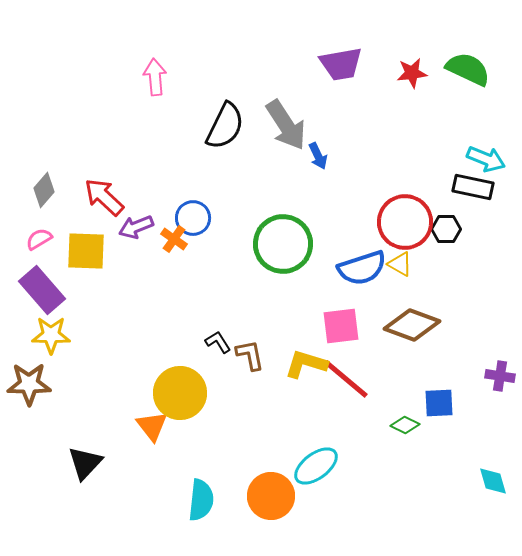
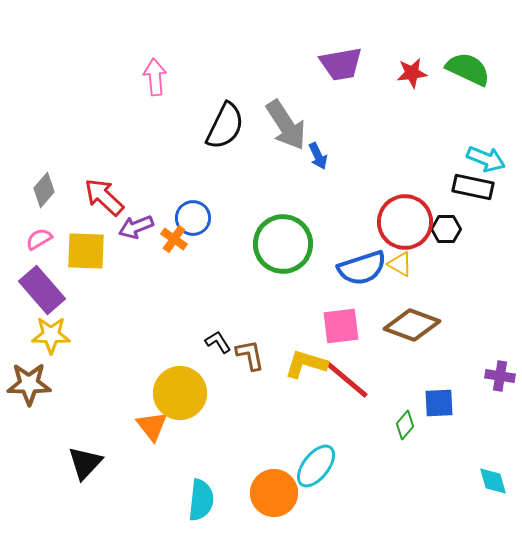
green diamond: rotated 76 degrees counterclockwise
cyan ellipse: rotated 15 degrees counterclockwise
orange circle: moved 3 px right, 3 px up
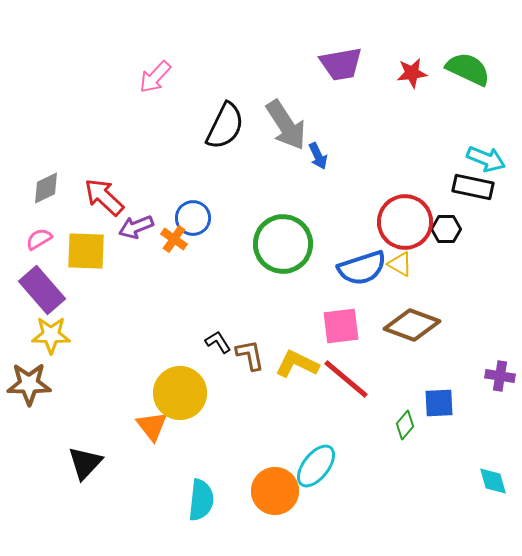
pink arrow: rotated 132 degrees counterclockwise
gray diamond: moved 2 px right, 2 px up; rotated 24 degrees clockwise
yellow L-shape: moved 9 px left; rotated 9 degrees clockwise
orange circle: moved 1 px right, 2 px up
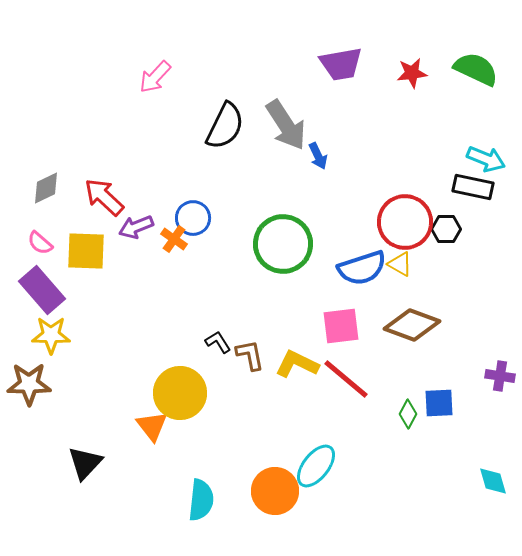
green semicircle: moved 8 px right
pink semicircle: moved 1 px right, 4 px down; rotated 108 degrees counterclockwise
green diamond: moved 3 px right, 11 px up; rotated 12 degrees counterclockwise
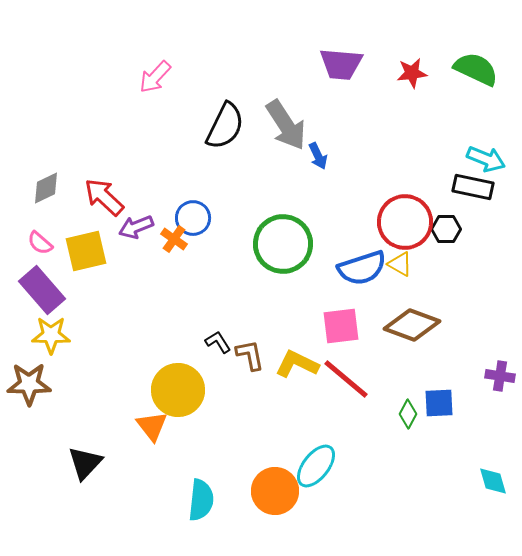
purple trapezoid: rotated 15 degrees clockwise
yellow square: rotated 15 degrees counterclockwise
yellow circle: moved 2 px left, 3 px up
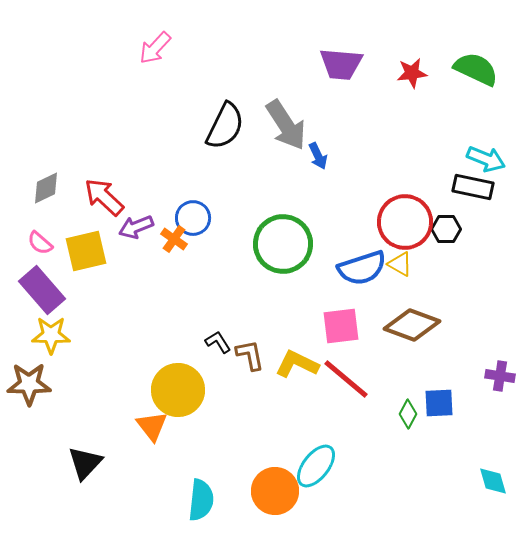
pink arrow: moved 29 px up
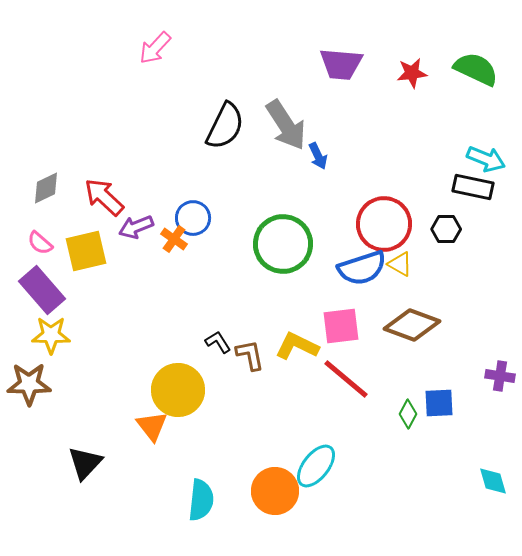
red circle: moved 21 px left, 2 px down
yellow L-shape: moved 18 px up
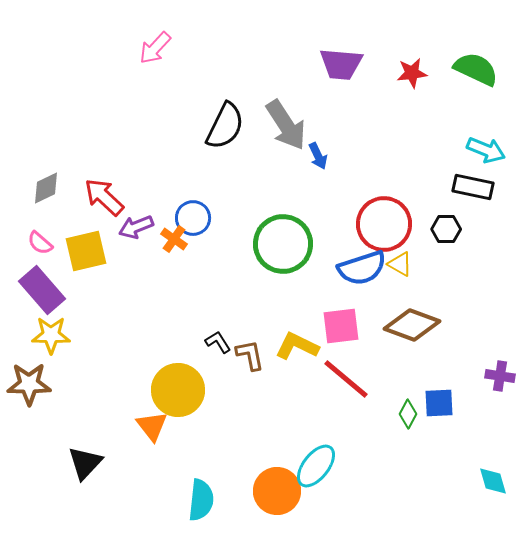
cyan arrow: moved 9 px up
orange circle: moved 2 px right
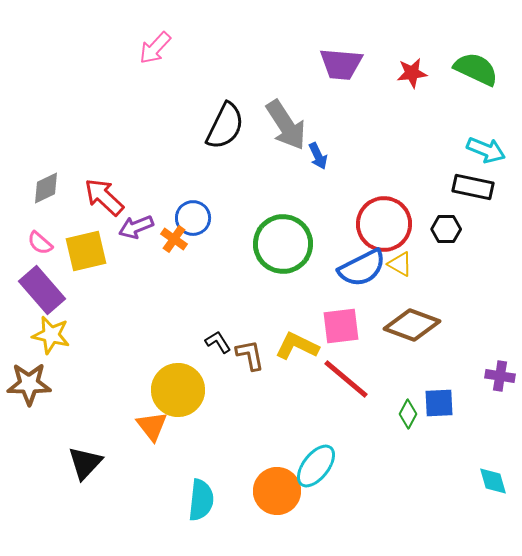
blue semicircle: rotated 9 degrees counterclockwise
yellow star: rotated 12 degrees clockwise
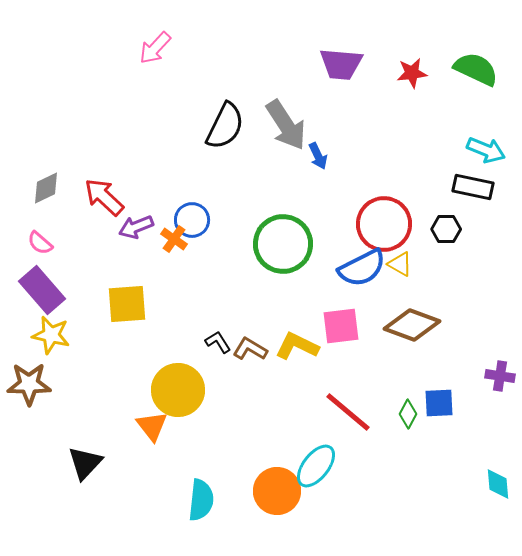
blue circle: moved 1 px left, 2 px down
yellow square: moved 41 px right, 53 px down; rotated 9 degrees clockwise
brown L-shape: moved 6 px up; rotated 48 degrees counterclockwise
red line: moved 2 px right, 33 px down
cyan diamond: moved 5 px right, 3 px down; rotated 12 degrees clockwise
